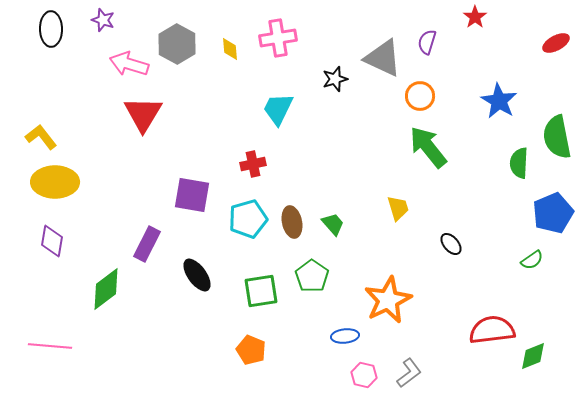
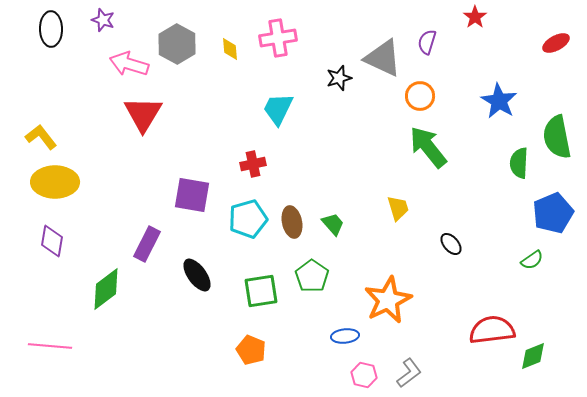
black star at (335, 79): moved 4 px right, 1 px up
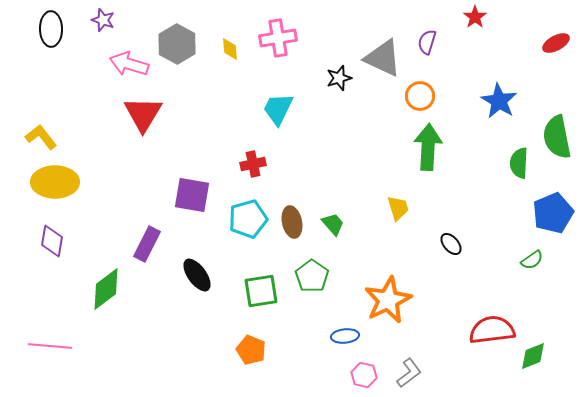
green arrow at (428, 147): rotated 42 degrees clockwise
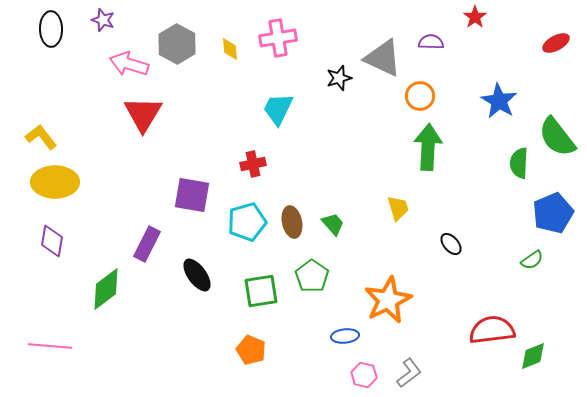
purple semicircle at (427, 42): moved 4 px right; rotated 75 degrees clockwise
green semicircle at (557, 137): rotated 27 degrees counterclockwise
cyan pentagon at (248, 219): moved 1 px left, 3 px down
